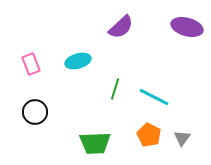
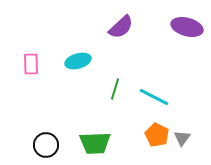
pink rectangle: rotated 20 degrees clockwise
black circle: moved 11 px right, 33 px down
orange pentagon: moved 8 px right
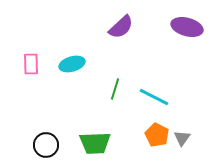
cyan ellipse: moved 6 px left, 3 px down
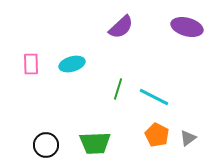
green line: moved 3 px right
gray triangle: moved 6 px right; rotated 18 degrees clockwise
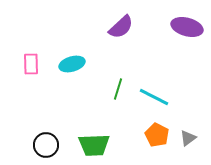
green trapezoid: moved 1 px left, 2 px down
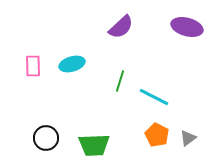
pink rectangle: moved 2 px right, 2 px down
green line: moved 2 px right, 8 px up
black circle: moved 7 px up
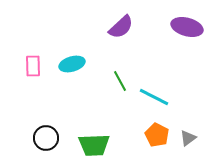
green line: rotated 45 degrees counterclockwise
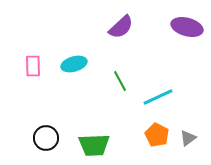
cyan ellipse: moved 2 px right
cyan line: moved 4 px right; rotated 52 degrees counterclockwise
